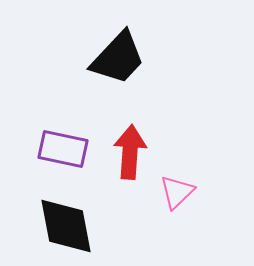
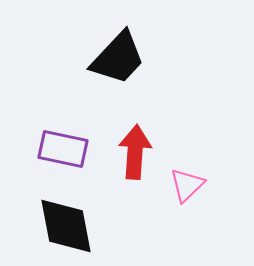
red arrow: moved 5 px right
pink triangle: moved 10 px right, 7 px up
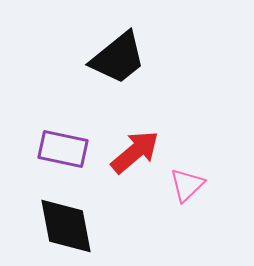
black trapezoid: rotated 8 degrees clockwise
red arrow: rotated 46 degrees clockwise
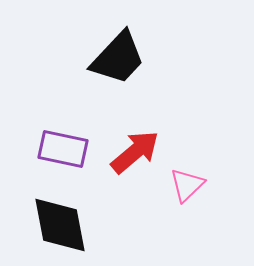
black trapezoid: rotated 8 degrees counterclockwise
black diamond: moved 6 px left, 1 px up
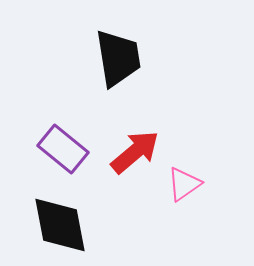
black trapezoid: rotated 52 degrees counterclockwise
purple rectangle: rotated 27 degrees clockwise
pink triangle: moved 3 px left, 1 px up; rotated 9 degrees clockwise
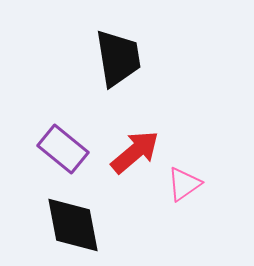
black diamond: moved 13 px right
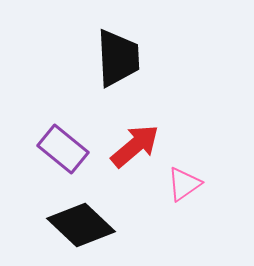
black trapezoid: rotated 6 degrees clockwise
red arrow: moved 6 px up
black diamond: moved 8 px right; rotated 36 degrees counterclockwise
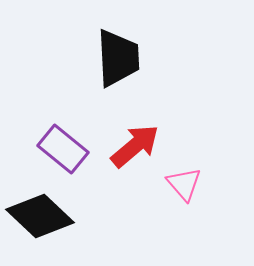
pink triangle: rotated 36 degrees counterclockwise
black diamond: moved 41 px left, 9 px up
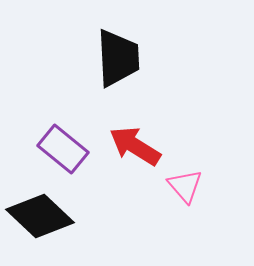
red arrow: rotated 108 degrees counterclockwise
pink triangle: moved 1 px right, 2 px down
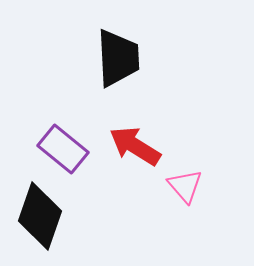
black diamond: rotated 66 degrees clockwise
